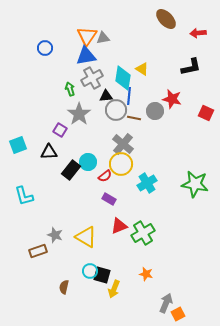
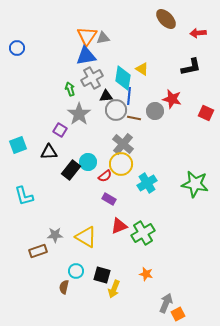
blue circle at (45, 48): moved 28 px left
gray star at (55, 235): rotated 21 degrees counterclockwise
cyan circle at (90, 271): moved 14 px left
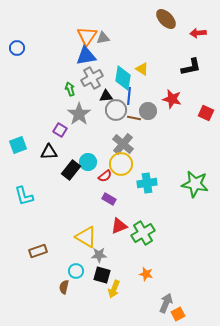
gray circle at (155, 111): moved 7 px left
cyan cross at (147, 183): rotated 24 degrees clockwise
gray star at (55, 235): moved 44 px right, 20 px down
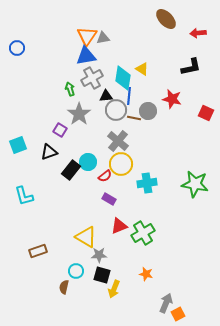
gray cross at (123, 144): moved 5 px left, 3 px up
black triangle at (49, 152): rotated 18 degrees counterclockwise
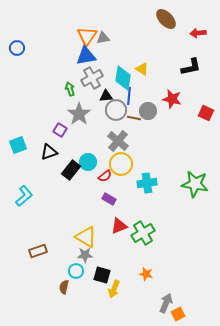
cyan L-shape at (24, 196): rotated 115 degrees counterclockwise
gray star at (99, 255): moved 14 px left
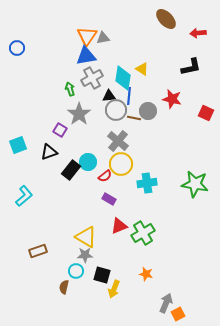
black triangle at (106, 96): moved 3 px right
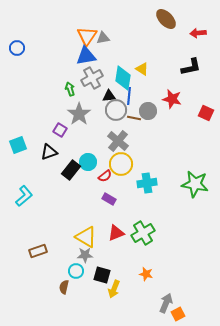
red triangle at (119, 226): moved 3 px left, 7 px down
